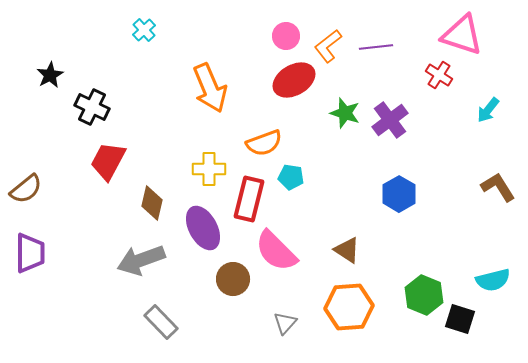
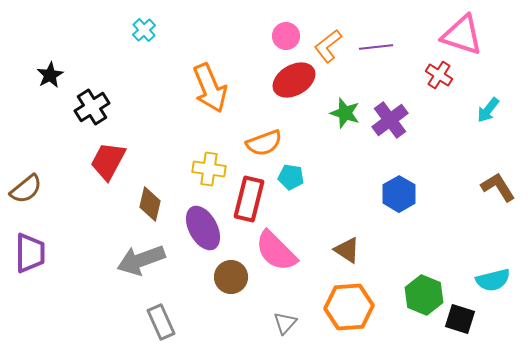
black cross: rotated 32 degrees clockwise
yellow cross: rotated 8 degrees clockwise
brown diamond: moved 2 px left, 1 px down
brown circle: moved 2 px left, 2 px up
gray rectangle: rotated 20 degrees clockwise
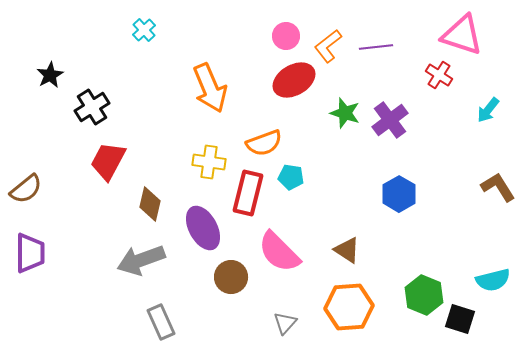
yellow cross: moved 7 px up
red rectangle: moved 1 px left, 6 px up
pink semicircle: moved 3 px right, 1 px down
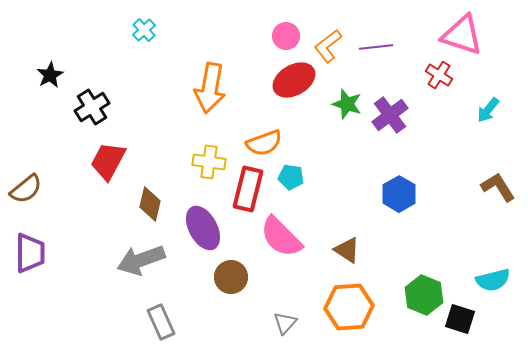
orange arrow: rotated 33 degrees clockwise
green star: moved 2 px right, 9 px up
purple cross: moved 5 px up
red rectangle: moved 4 px up
pink semicircle: moved 2 px right, 15 px up
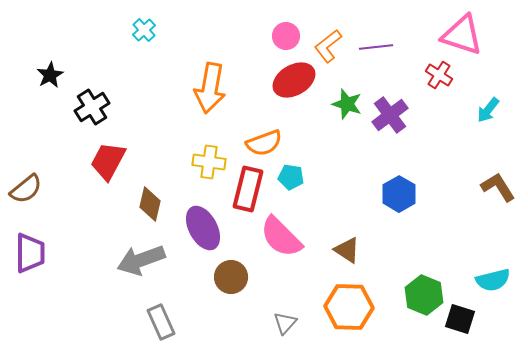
orange hexagon: rotated 6 degrees clockwise
